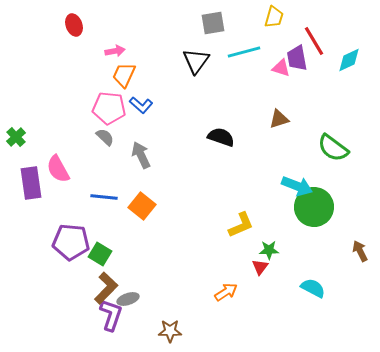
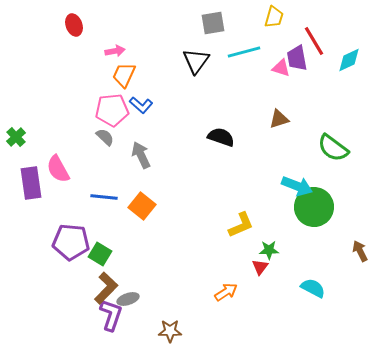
pink pentagon: moved 3 px right, 2 px down; rotated 12 degrees counterclockwise
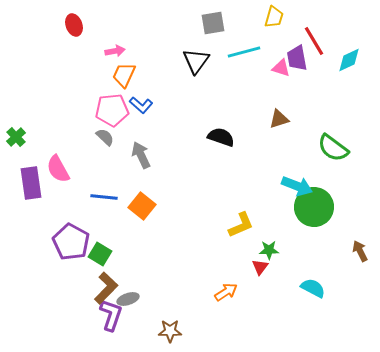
purple pentagon: rotated 24 degrees clockwise
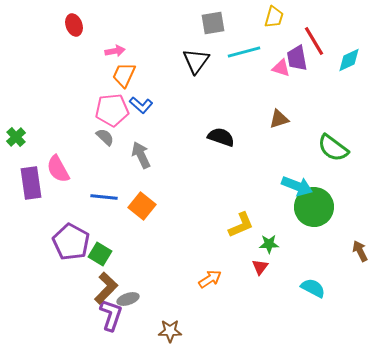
green star: moved 6 px up
orange arrow: moved 16 px left, 13 px up
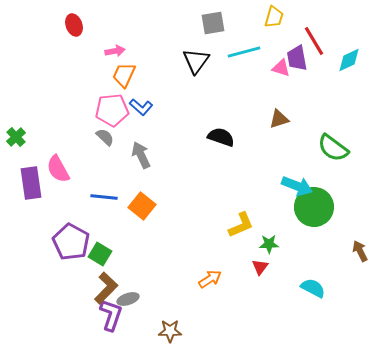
blue L-shape: moved 2 px down
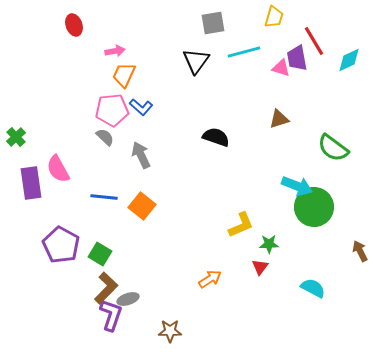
black semicircle: moved 5 px left
purple pentagon: moved 10 px left, 3 px down
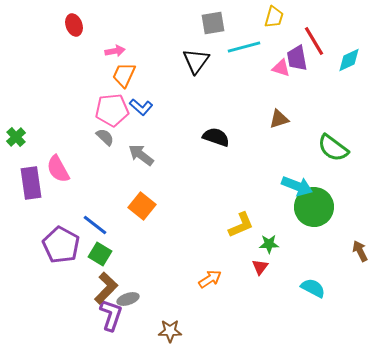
cyan line: moved 5 px up
gray arrow: rotated 28 degrees counterclockwise
blue line: moved 9 px left, 28 px down; rotated 32 degrees clockwise
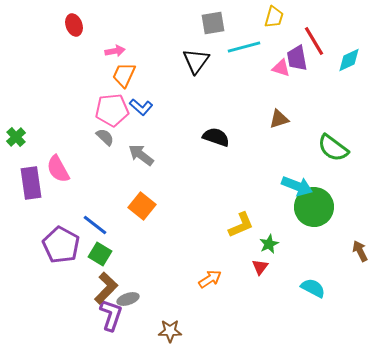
green star: rotated 24 degrees counterclockwise
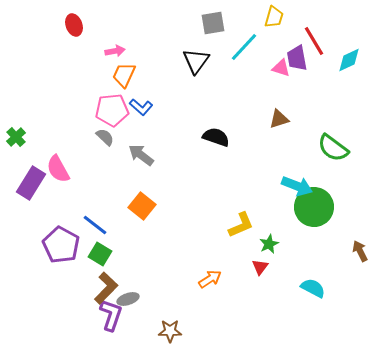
cyan line: rotated 32 degrees counterclockwise
purple rectangle: rotated 40 degrees clockwise
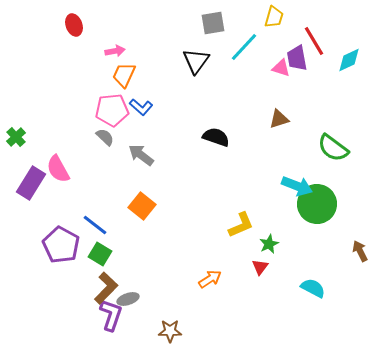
green circle: moved 3 px right, 3 px up
